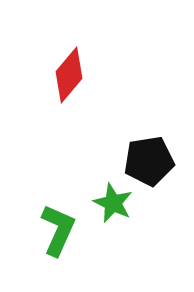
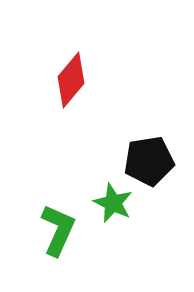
red diamond: moved 2 px right, 5 px down
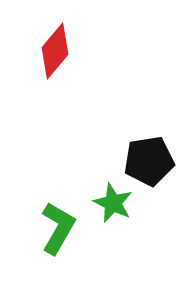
red diamond: moved 16 px left, 29 px up
green L-shape: moved 2 px up; rotated 6 degrees clockwise
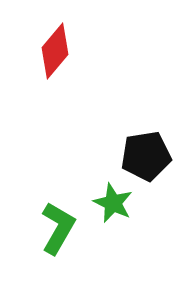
black pentagon: moved 3 px left, 5 px up
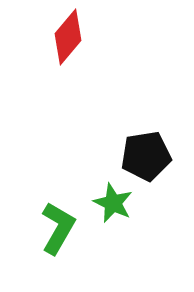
red diamond: moved 13 px right, 14 px up
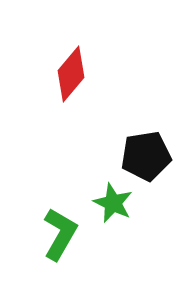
red diamond: moved 3 px right, 37 px down
green L-shape: moved 2 px right, 6 px down
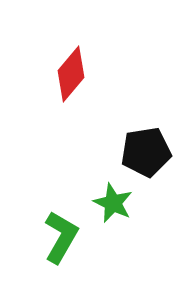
black pentagon: moved 4 px up
green L-shape: moved 1 px right, 3 px down
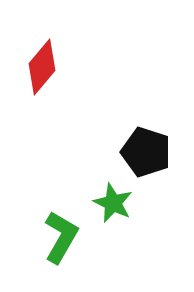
red diamond: moved 29 px left, 7 px up
black pentagon: rotated 27 degrees clockwise
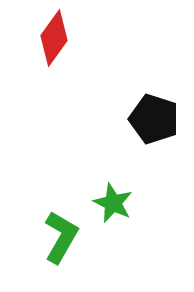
red diamond: moved 12 px right, 29 px up; rotated 4 degrees counterclockwise
black pentagon: moved 8 px right, 33 px up
